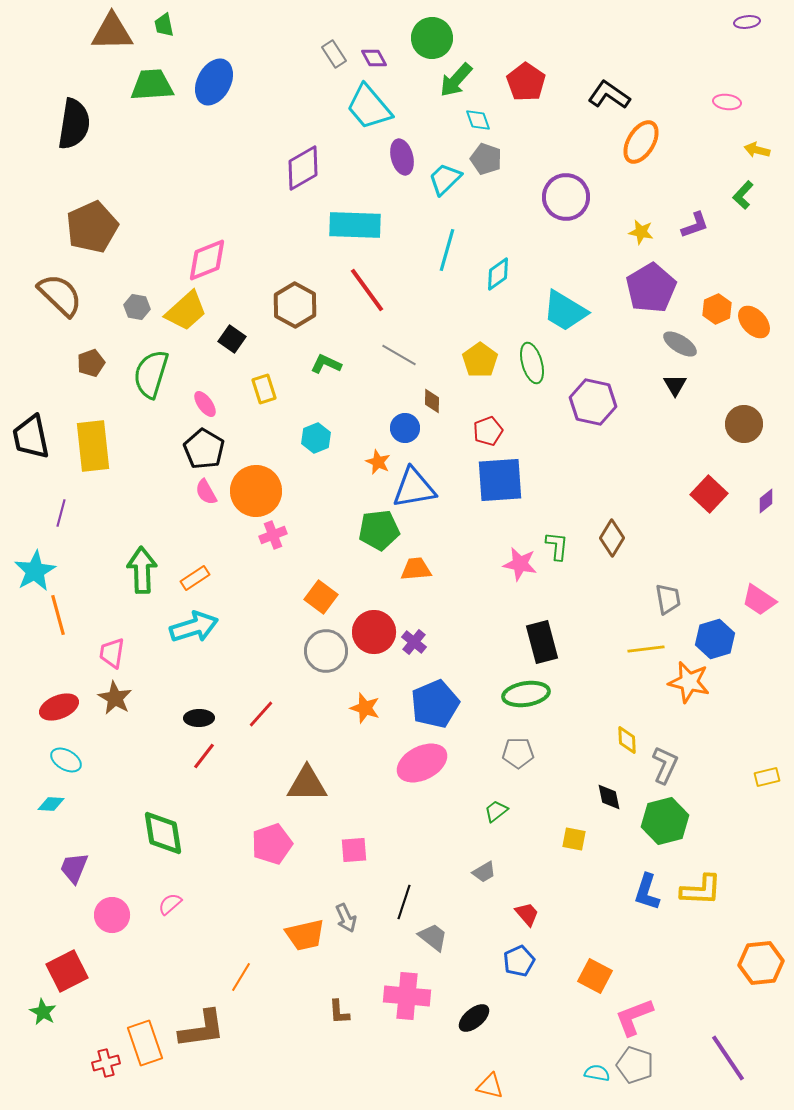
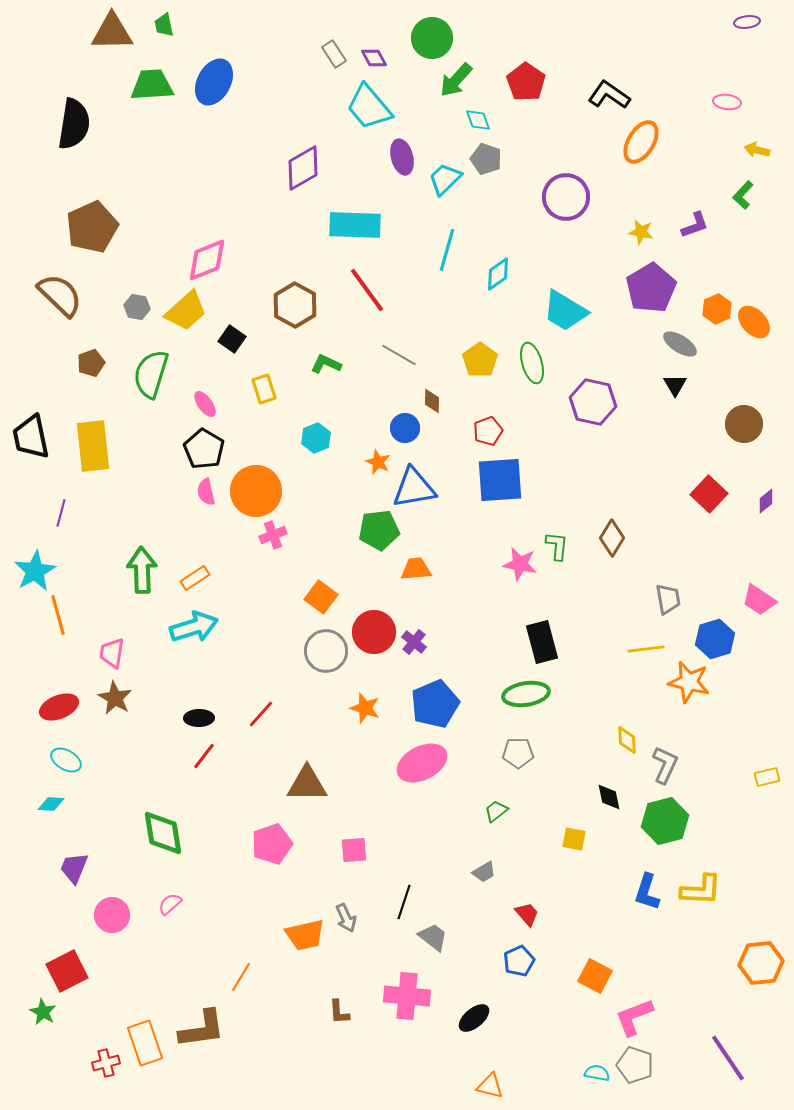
pink semicircle at (206, 492): rotated 16 degrees clockwise
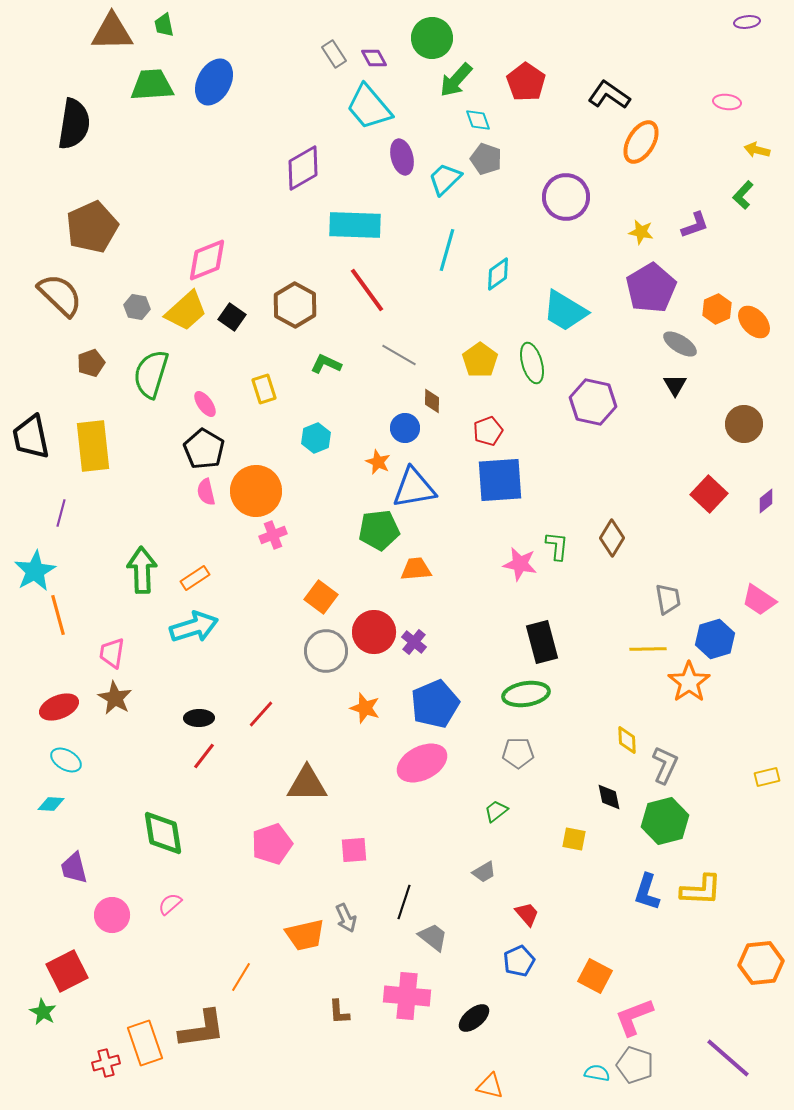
black square at (232, 339): moved 22 px up
yellow line at (646, 649): moved 2 px right; rotated 6 degrees clockwise
orange star at (689, 682): rotated 24 degrees clockwise
purple trapezoid at (74, 868): rotated 36 degrees counterclockwise
purple line at (728, 1058): rotated 15 degrees counterclockwise
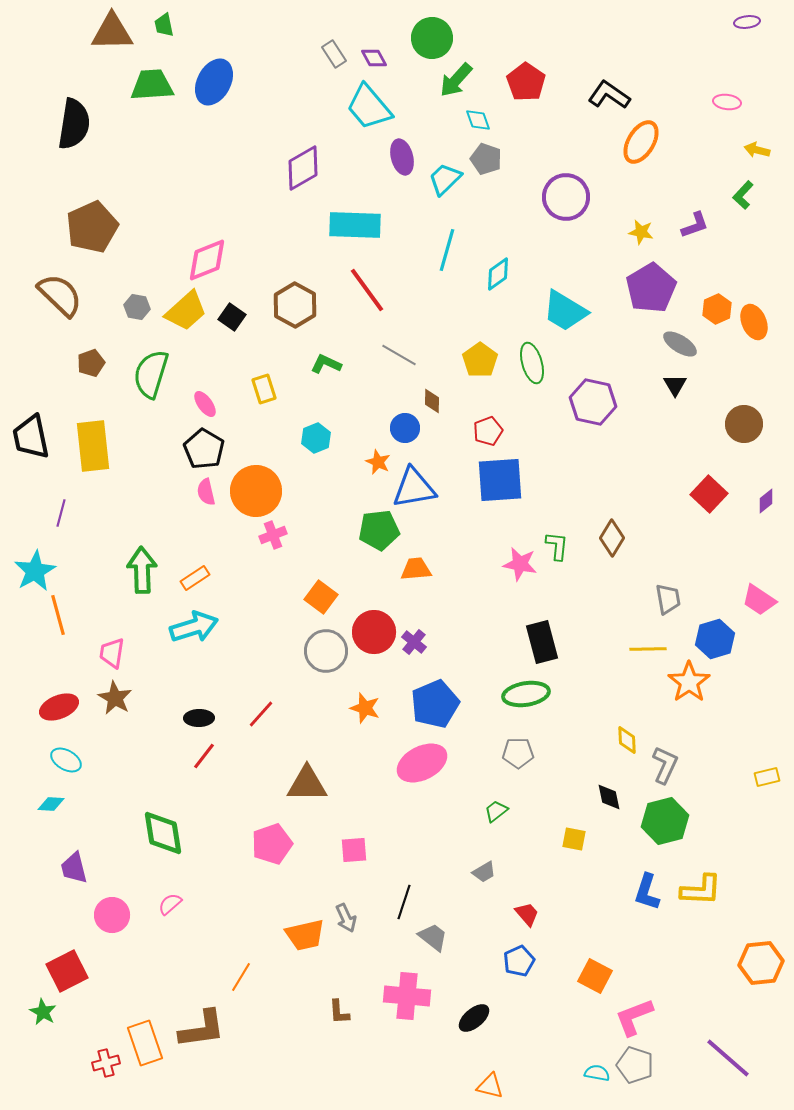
orange ellipse at (754, 322): rotated 20 degrees clockwise
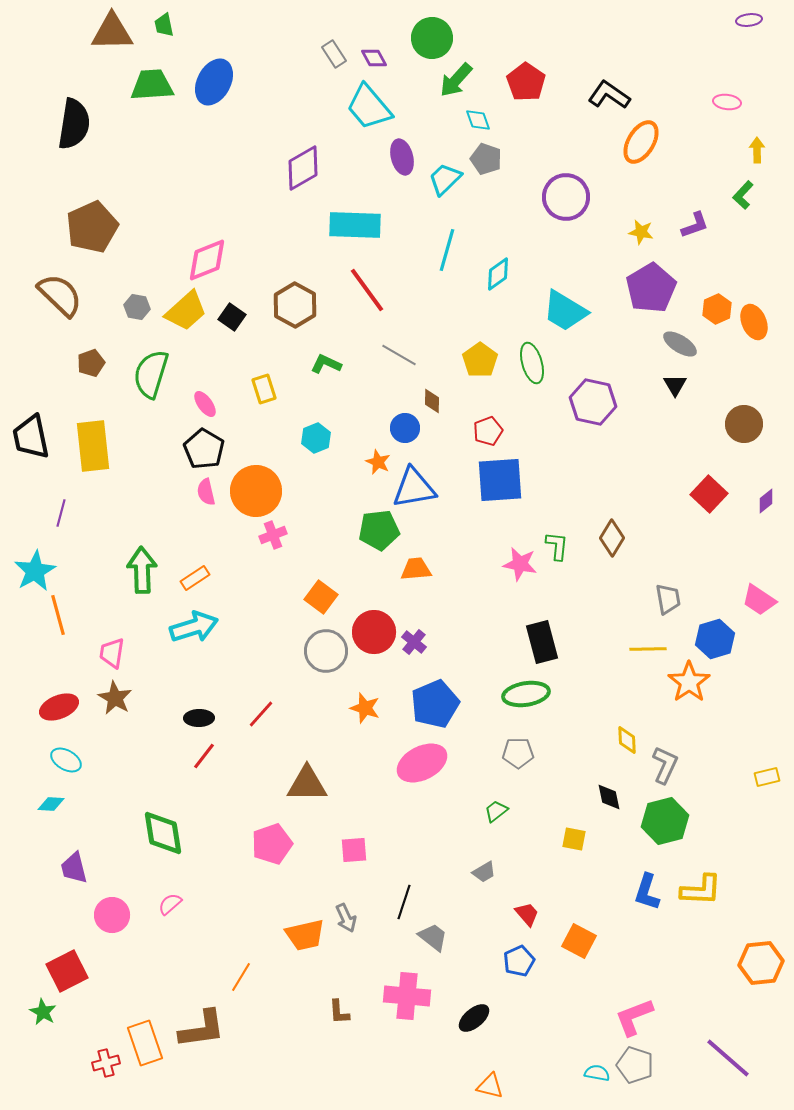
purple ellipse at (747, 22): moved 2 px right, 2 px up
yellow arrow at (757, 150): rotated 75 degrees clockwise
orange square at (595, 976): moved 16 px left, 35 px up
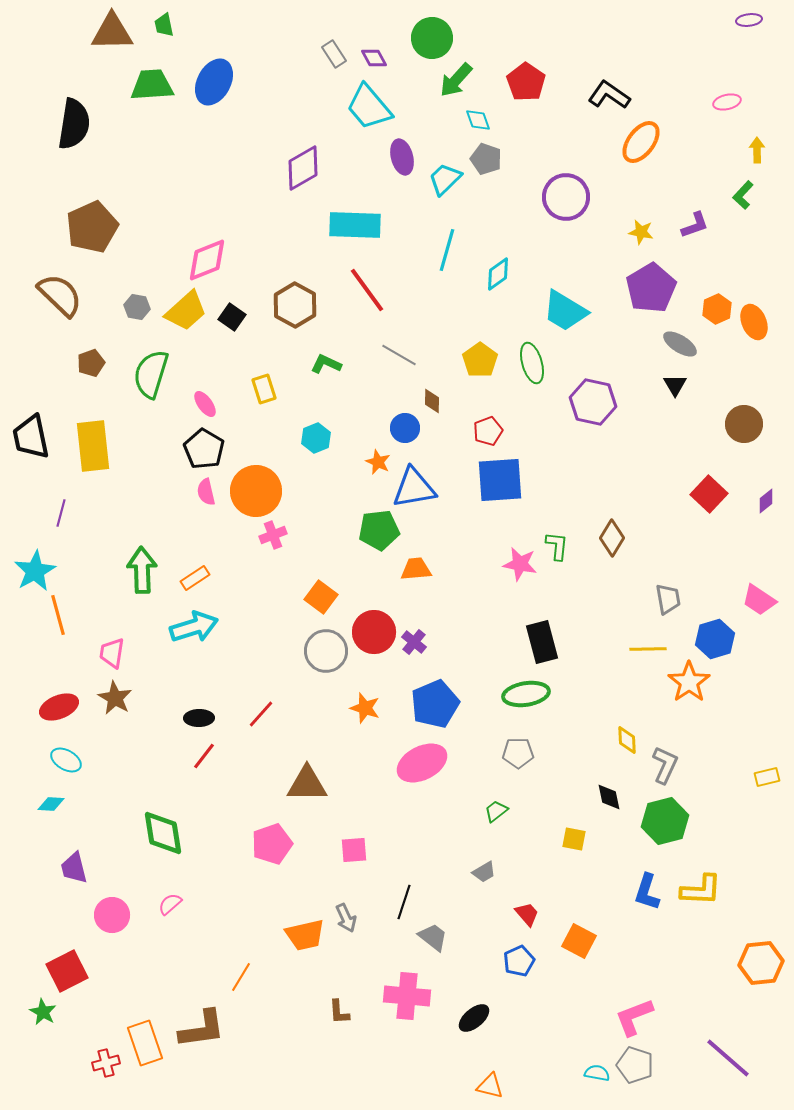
pink ellipse at (727, 102): rotated 20 degrees counterclockwise
orange ellipse at (641, 142): rotated 6 degrees clockwise
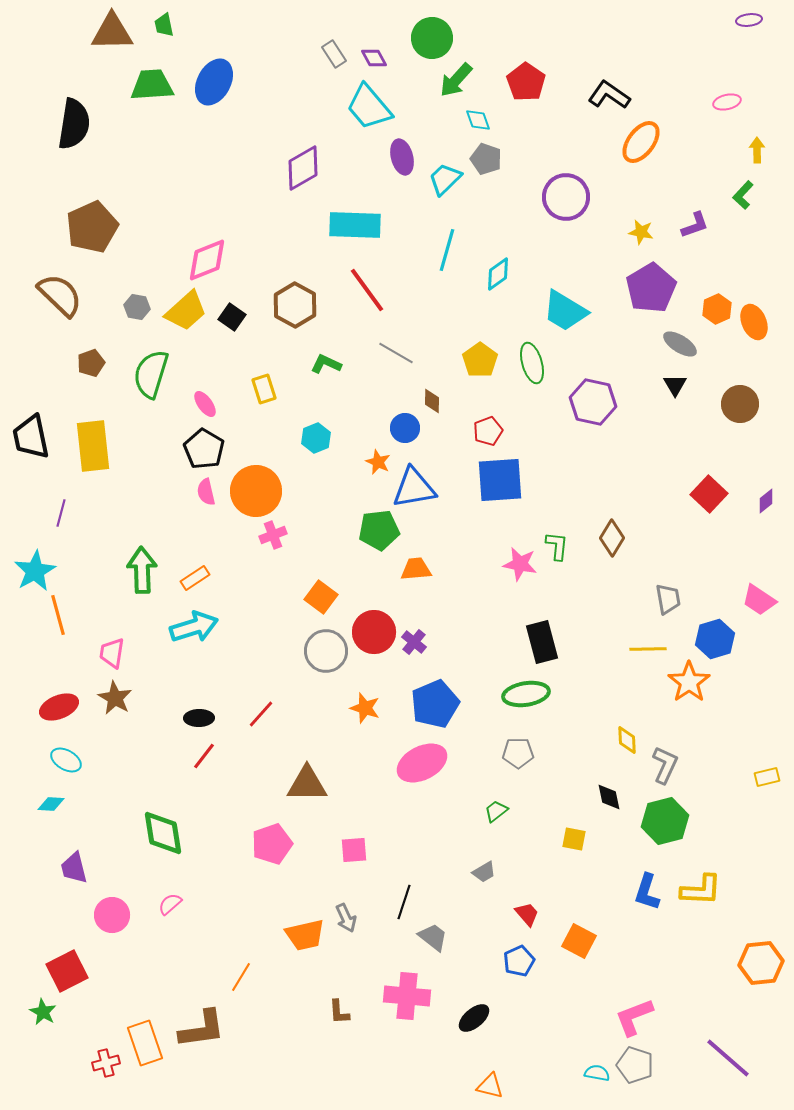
gray line at (399, 355): moved 3 px left, 2 px up
brown circle at (744, 424): moved 4 px left, 20 px up
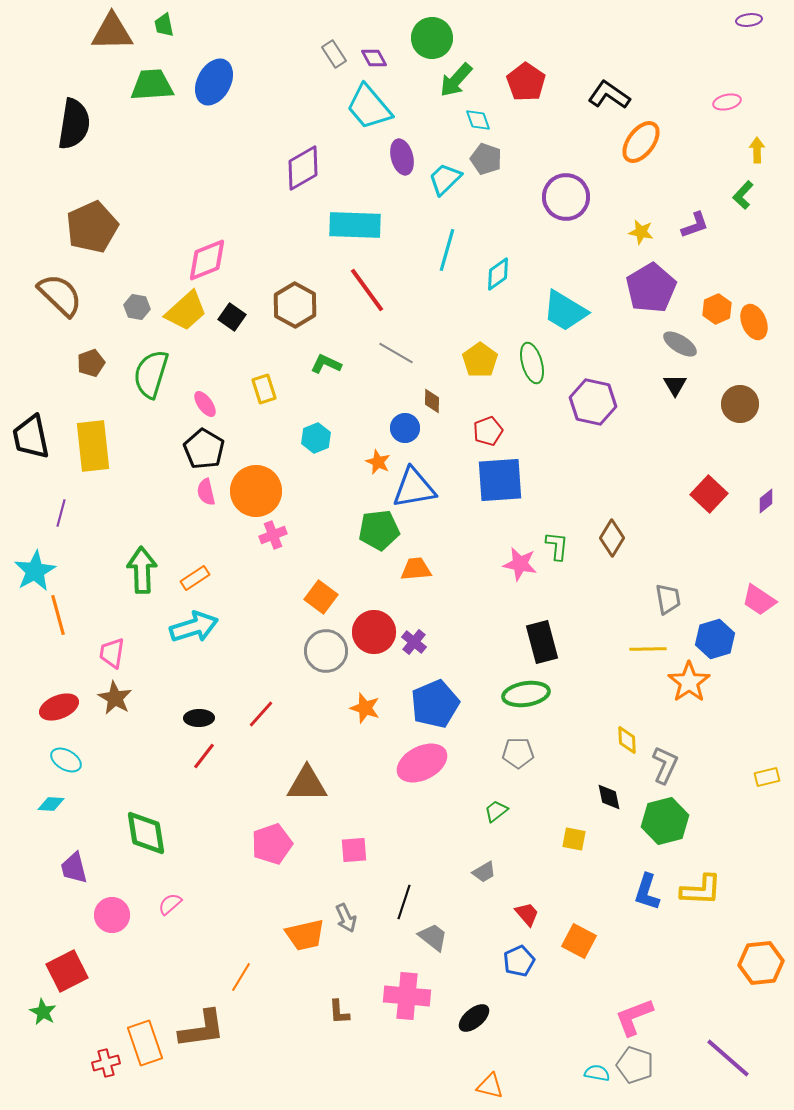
green diamond at (163, 833): moved 17 px left
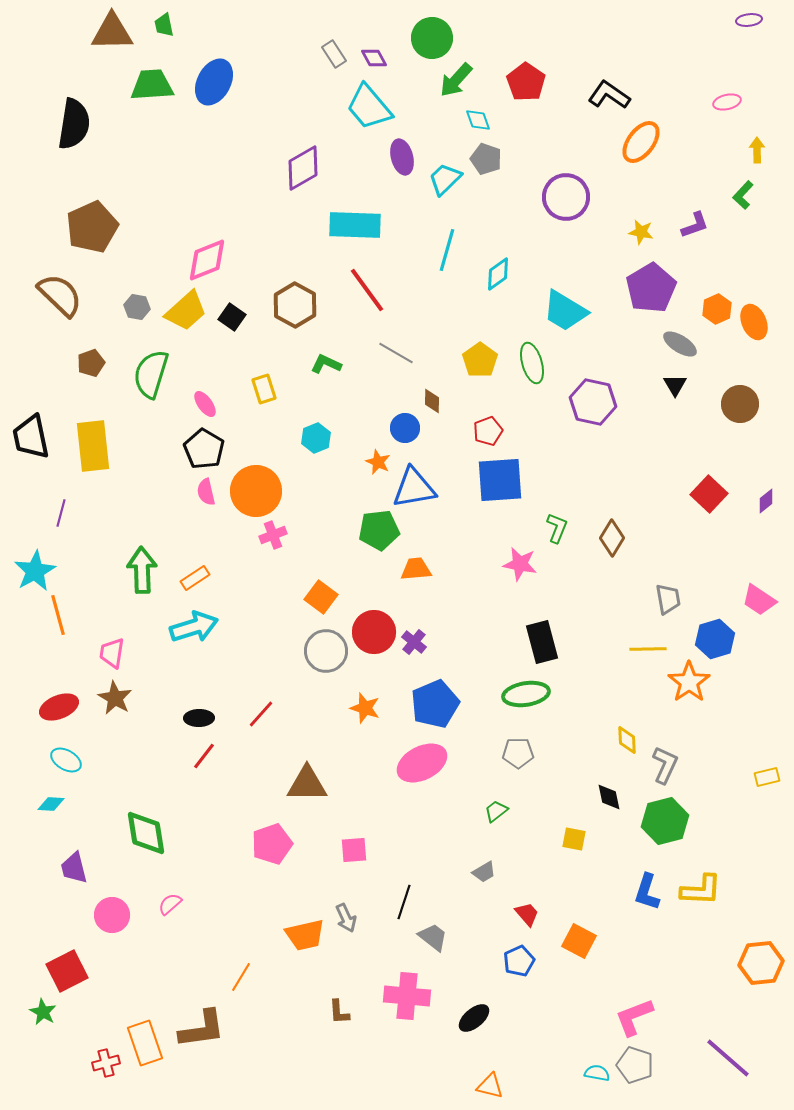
green L-shape at (557, 546): moved 18 px up; rotated 16 degrees clockwise
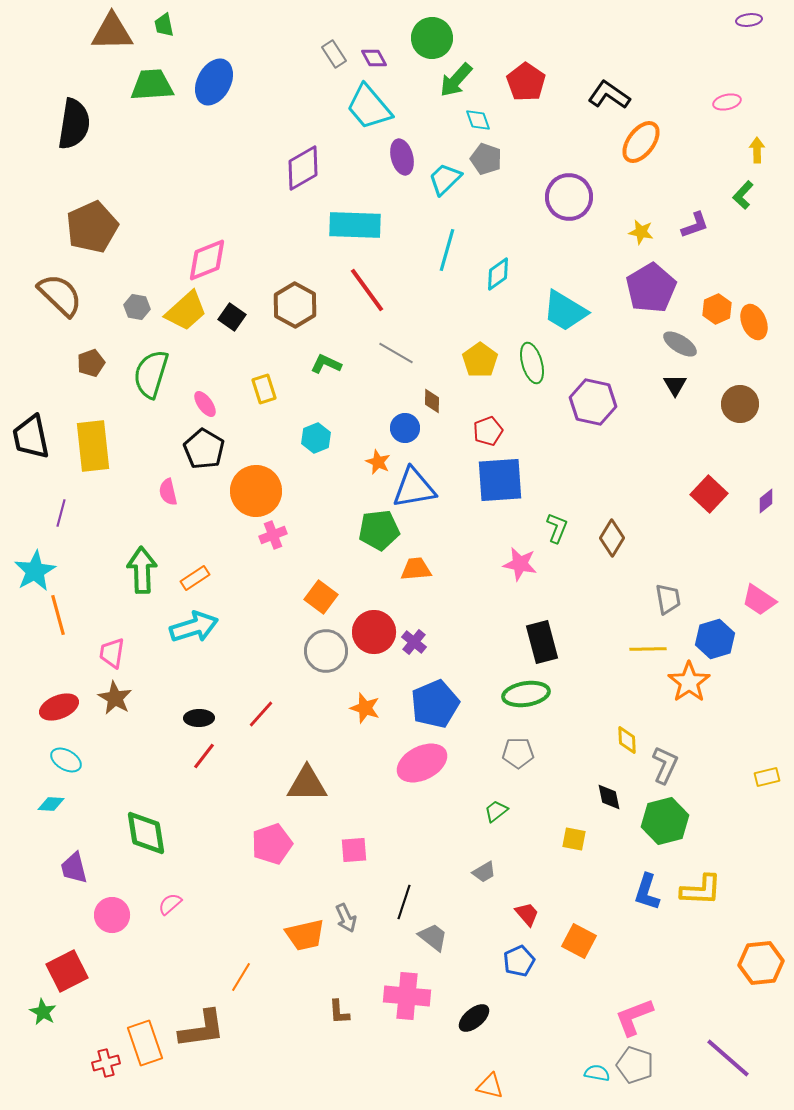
purple circle at (566, 197): moved 3 px right
pink semicircle at (206, 492): moved 38 px left
